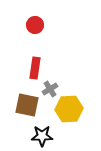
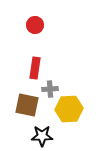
gray cross: rotated 28 degrees clockwise
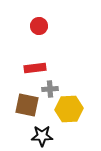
red circle: moved 4 px right, 1 px down
red rectangle: rotated 75 degrees clockwise
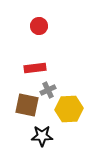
gray cross: moved 2 px left, 1 px down; rotated 21 degrees counterclockwise
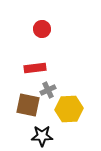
red circle: moved 3 px right, 3 px down
brown square: moved 1 px right
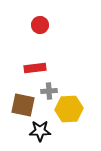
red circle: moved 2 px left, 4 px up
gray cross: moved 1 px right, 1 px down; rotated 21 degrees clockwise
brown square: moved 5 px left
black star: moved 2 px left, 5 px up
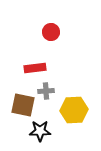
red circle: moved 11 px right, 7 px down
gray cross: moved 3 px left
yellow hexagon: moved 5 px right, 1 px down
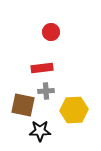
red rectangle: moved 7 px right
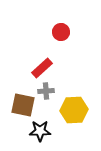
red circle: moved 10 px right
red rectangle: rotated 35 degrees counterclockwise
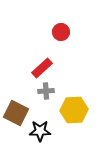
brown square: moved 7 px left, 8 px down; rotated 15 degrees clockwise
